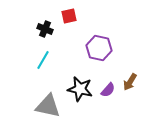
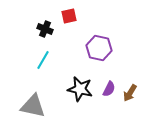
brown arrow: moved 11 px down
purple semicircle: moved 1 px right, 1 px up; rotated 14 degrees counterclockwise
gray triangle: moved 15 px left
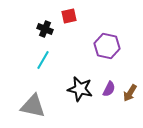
purple hexagon: moved 8 px right, 2 px up
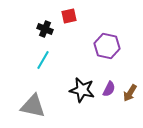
black star: moved 2 px right, 1 px down
